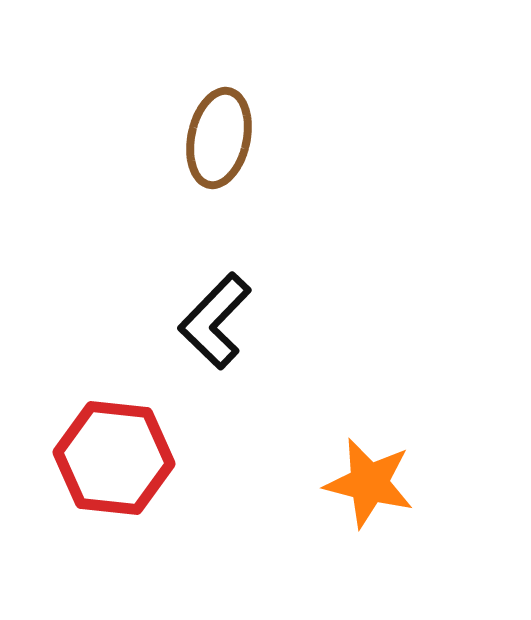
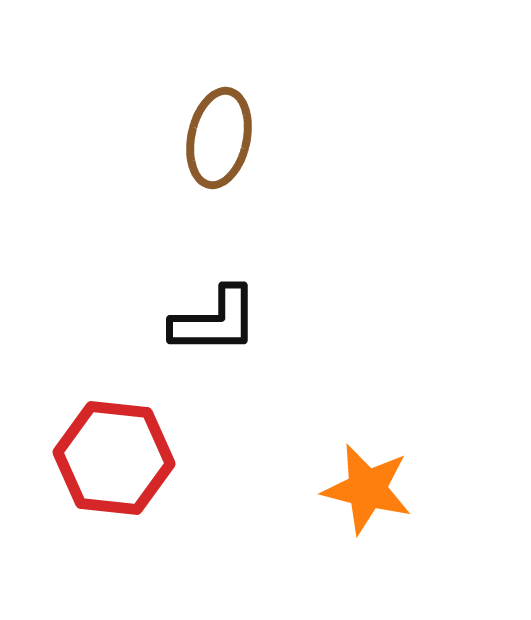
black L-shape: rotated 134 degrees counterclockwise
orange star: moved 2 px left, 6 px down
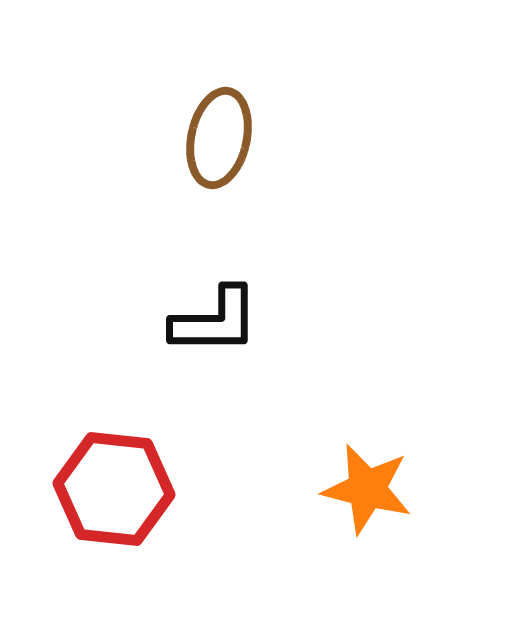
red hexagon: moved 31 px down
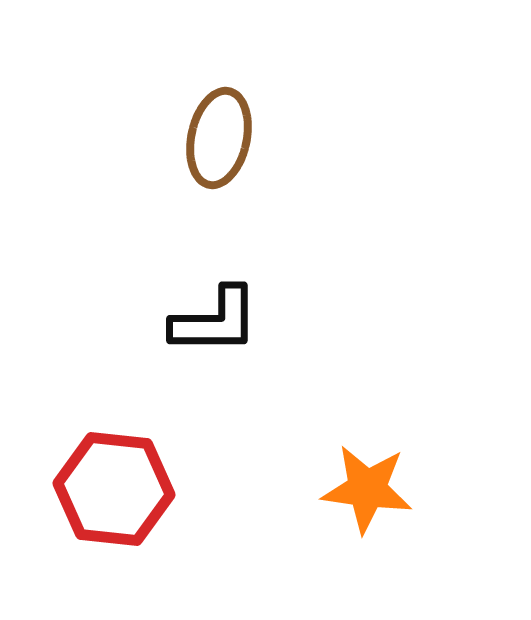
orange star: rotated 6 degrees counterclockwise
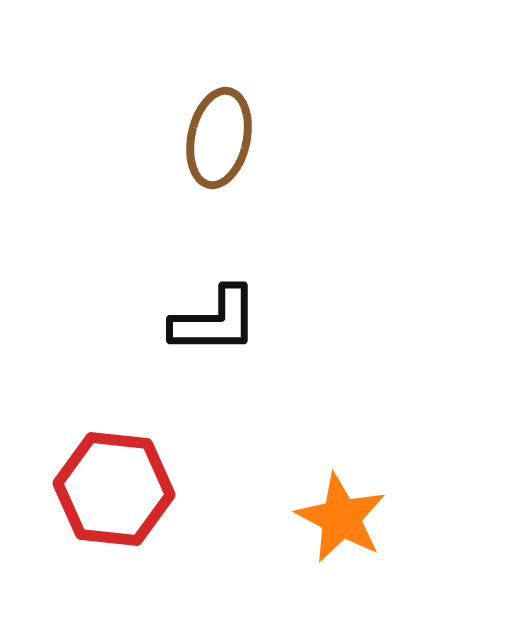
orange star: moved 26 px left, 29 px down; rotated 20 degrees clockwise
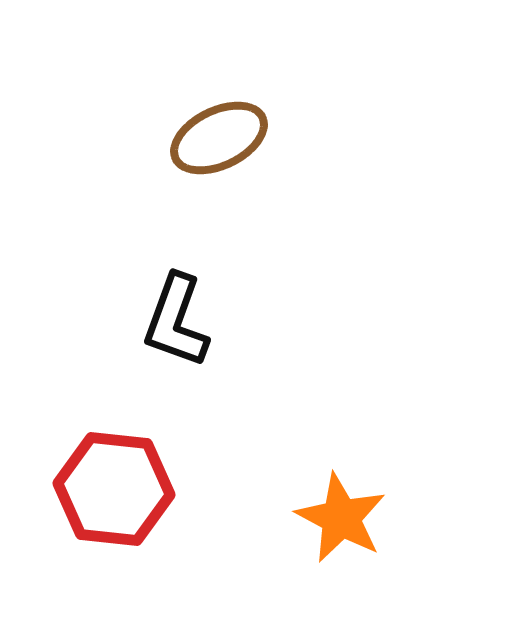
brown ellipse: rotated 52 degrees clockwise
black L-shape: moved 39 px left; rotated 110 degrees clockwise
